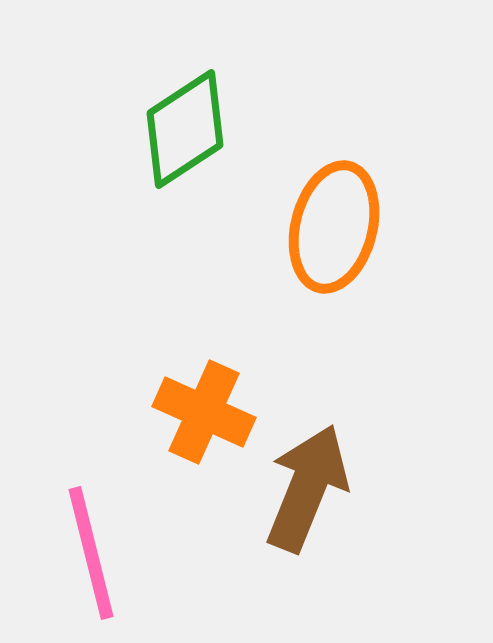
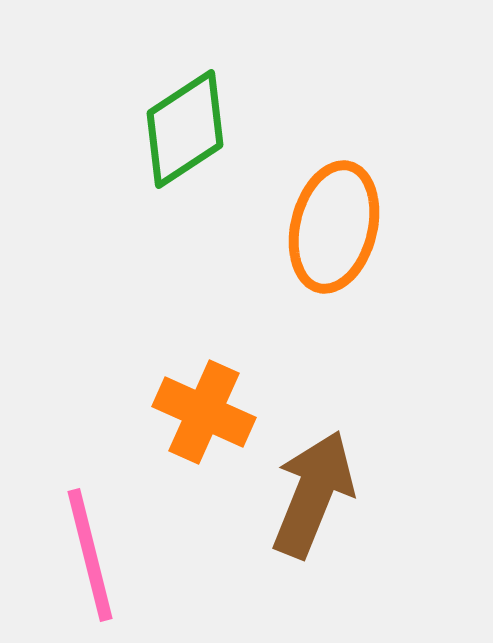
brown arrow: moved 6 px right, 6 px down
pink line: moved 1 px left, 2 px down
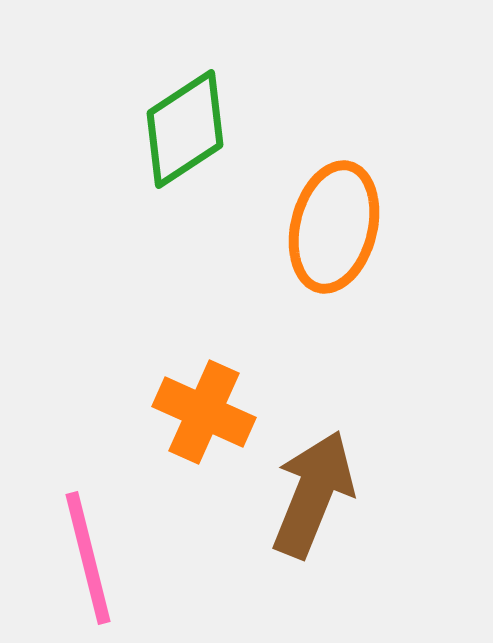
pink line: moved 2 px left, 3 px down
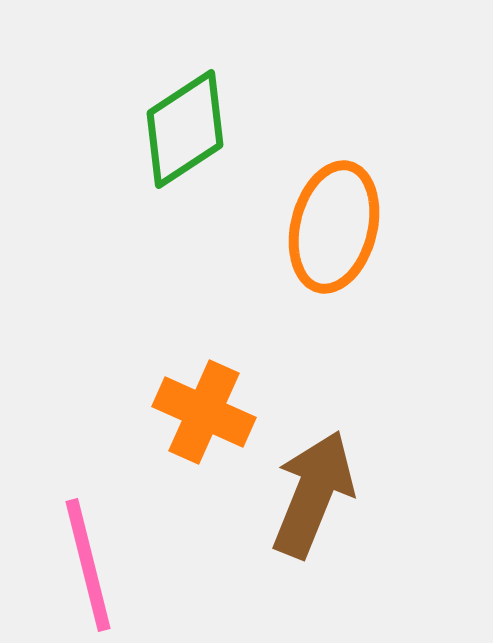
pink line: moved 7 px down
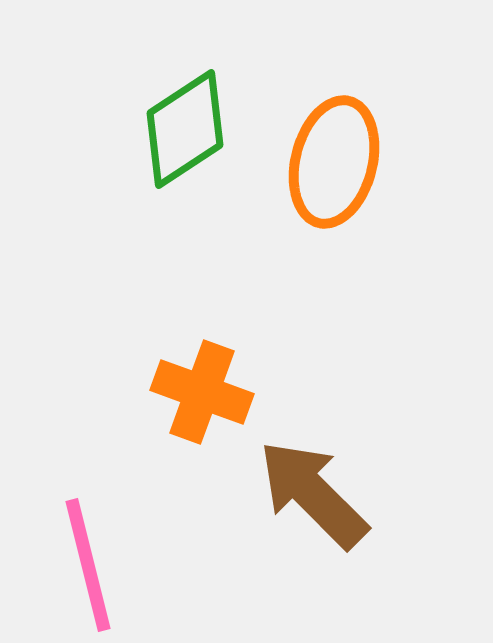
orange ellipse: moved 65 px up
orange cross: moved 2 px left, 20 px up; rotated 4 degrees counterclockwise
brown arrow: rotated 67 degrees counterclockwise
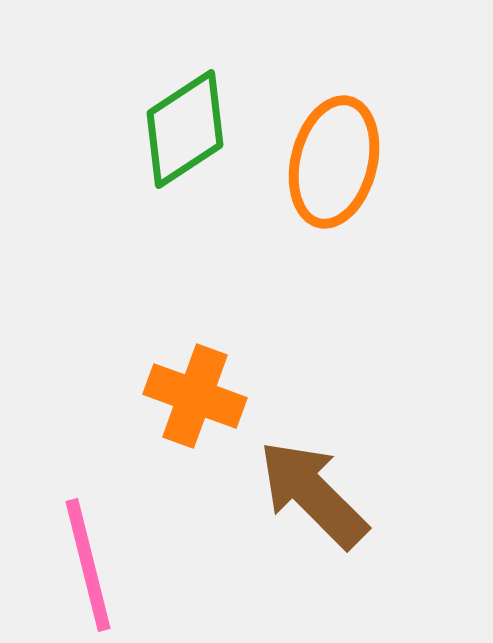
orange cross: moved 7 px left, 4 px down
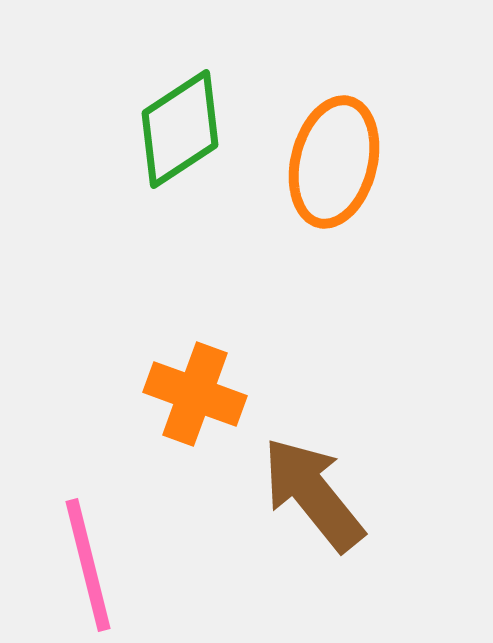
green diamond: moved 5 px left
orange cross: moved 2 px up
brown arrow: rotated 6 degrees clockwise
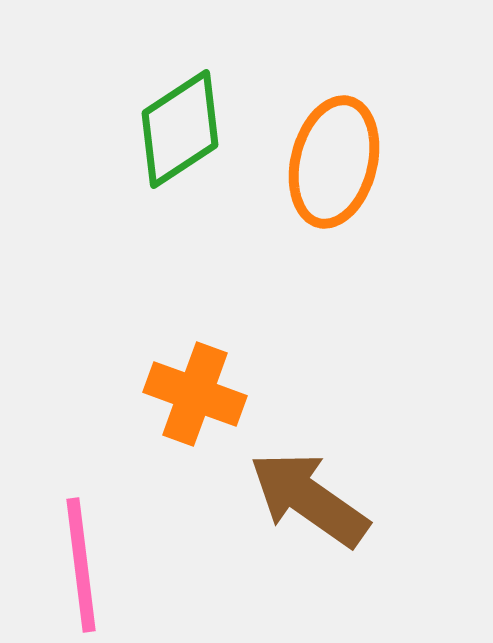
brown arrow: moved 4 px left, 5 px down; rotated 16 degrees counterclockwise
pink line: moved 7 px left; rotated 7 degrees clockwise
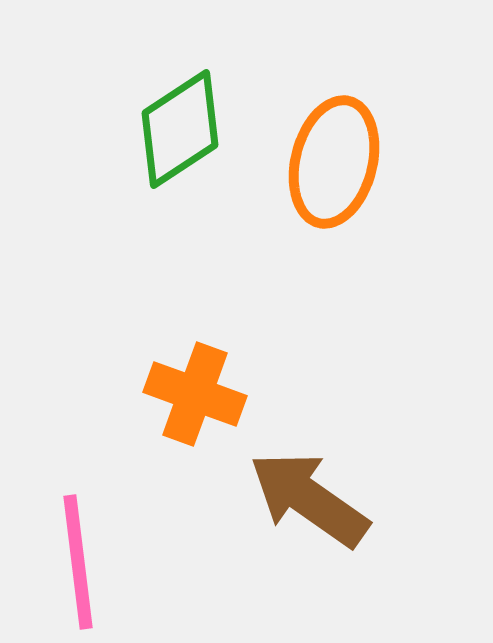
pink line: moved 3 px left, 3 px up
